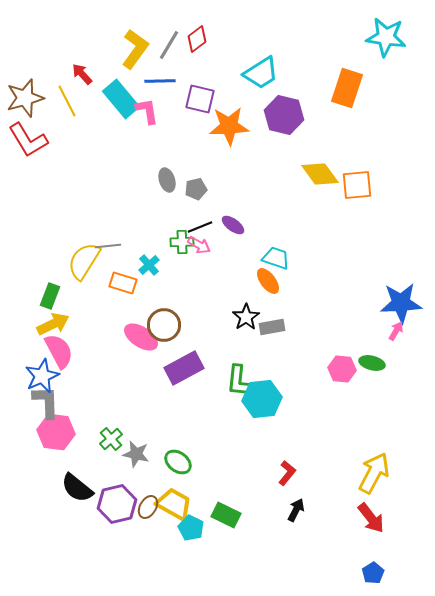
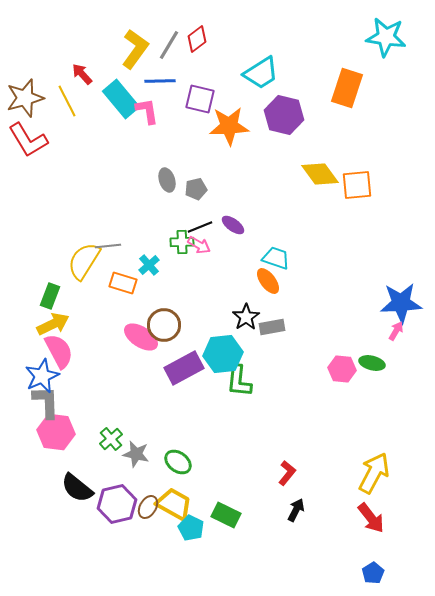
cyan hexagon at (262, 399): moved 39 px left, 45 px up
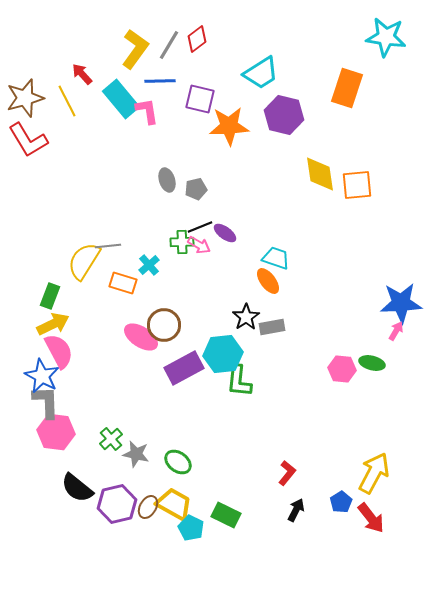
yellow diamond at (320, 174): rotated 27 degrees clockwise
purple ellipse at (233, 225): moved 8 px left, 8 px down
blue star at (42, 376): rotated 20 degrees counterclockwise
blue pentagon at (373, 573): moved 32 px left, 71 px up
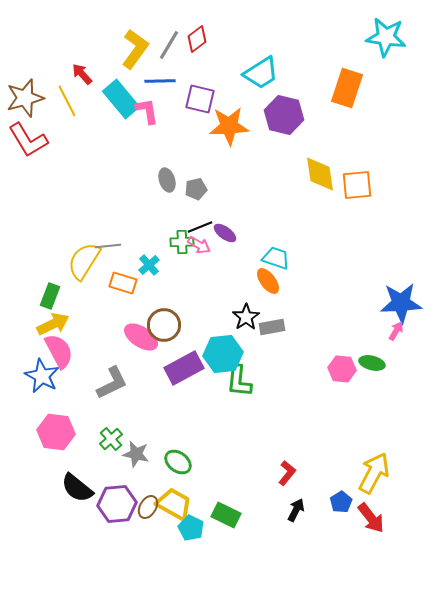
gray L-shape at (46, 402): moved 66 px right, 19 px up; rotated 66 degrees clockwise
purple hexagon at (117, 504): rotated 9 degrees clockwise
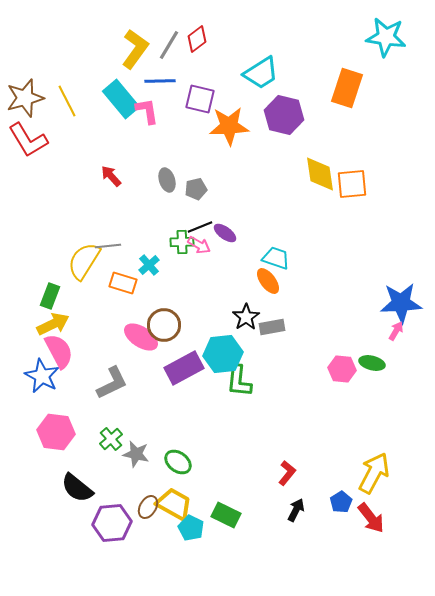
red arrow at (82, 74): moved 29 px right, 102 px down
orange square at (357, 185): moved 5 px left, 1 px up
purple hexagon at (117, 504): moved 5 px left, 19 px down
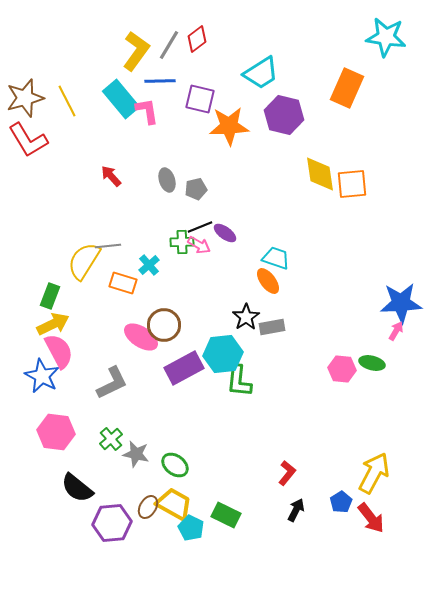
yellow L-shape at (135, 49): moved 1 px right, 2 px down
orange rectangle at (347, 88): rotated 6 degrees clockwise
green ellipse at (178, 462): moved 3 px left, 3 px down
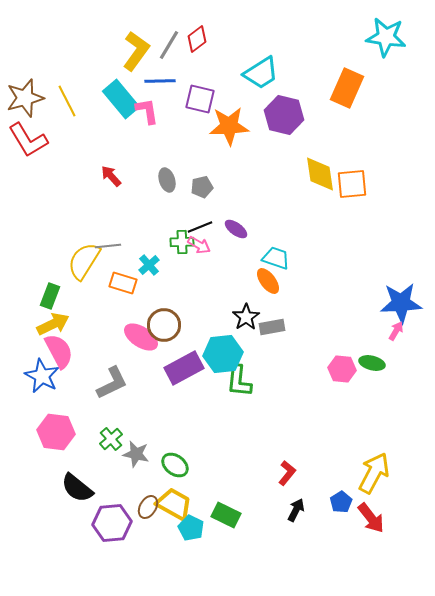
gray pentagon at (196, 189): moved 6 px right, 2 px up
purple ellipse at (225, 233): moved 11 px right, 4 px up
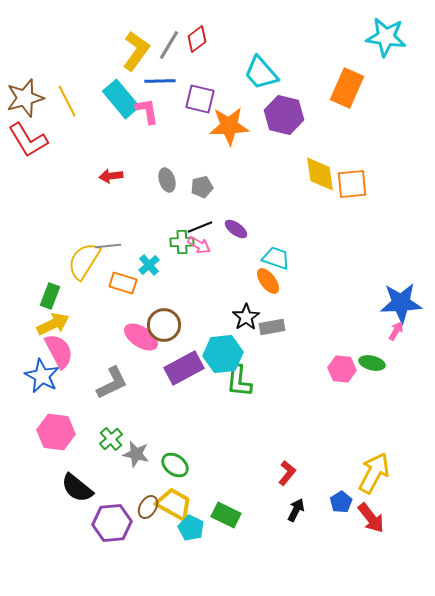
cyan trapezoid at (261, 73): rotated 81 degrees clockwise
red arrow at (111, 176): rotated 55 degrees counterclockwise
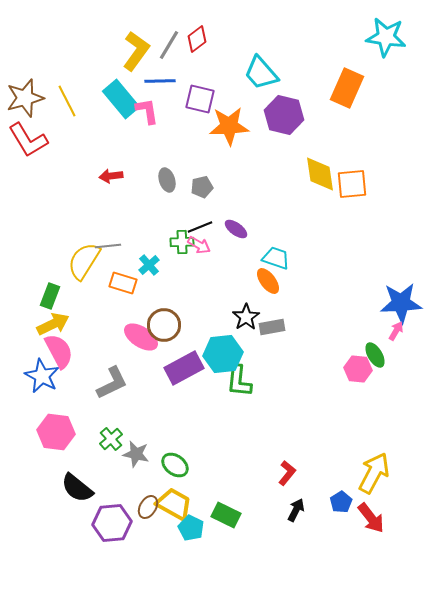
green ellipse at (372, 363): moved 3 px right, 8 px up; rotated 45 degrees clockwise
pink hexagon at (342, 369): moved 16 px right
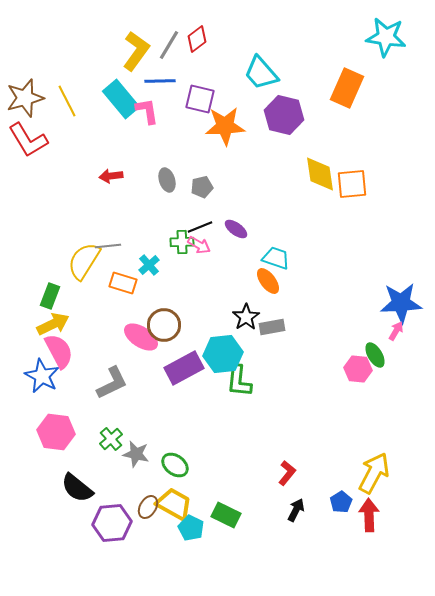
orange star at (229, 126): moved 4 px left
red arrow at (371, 518): moved 2 px left, 3 px up; rotated 144 degrees counterclockwise
